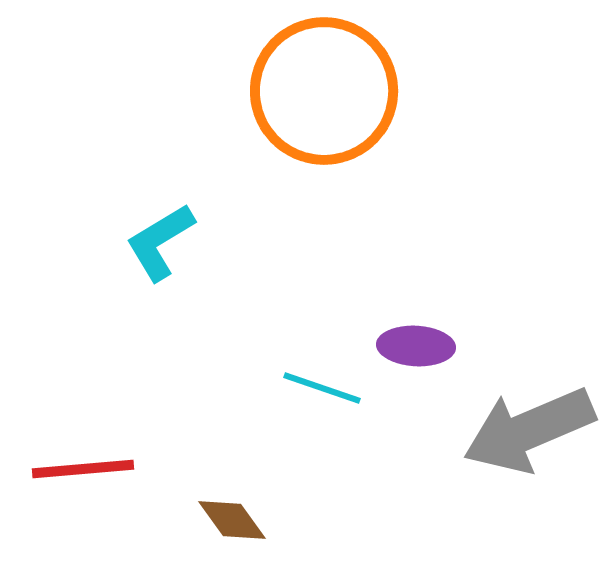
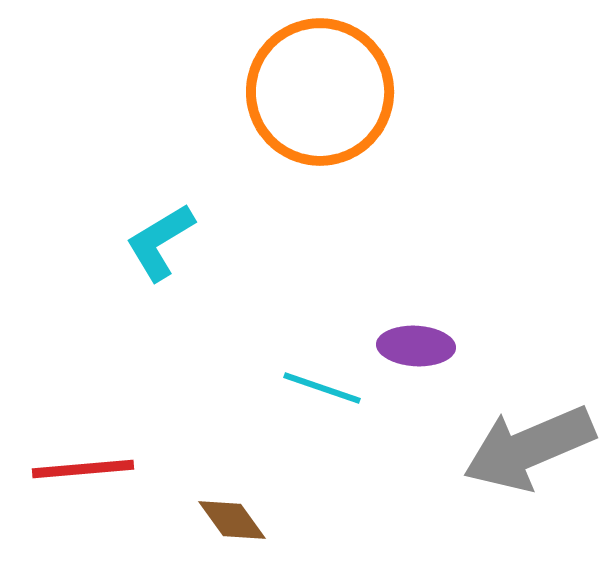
orange circle: moved 4 px left, 1 px down
gray arrow: moved 18 px down
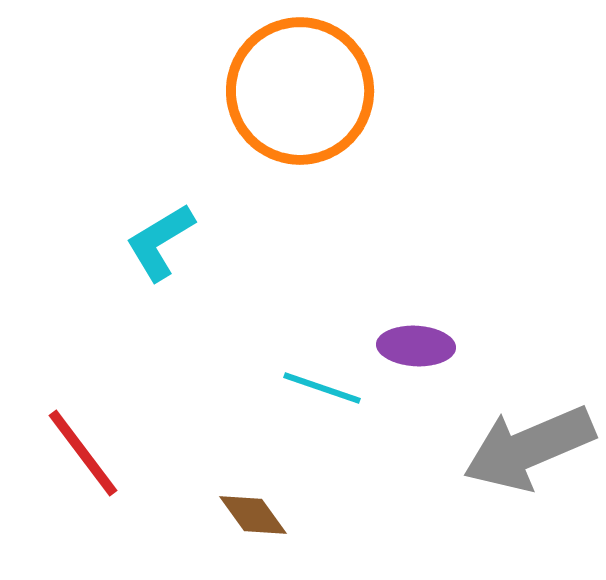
orange circle: moved 20 px left, 1 px up
red line: moved 16 px up; rotated 58 degrees clockwise
brown diamond: moved 21 px right, 5 px up
